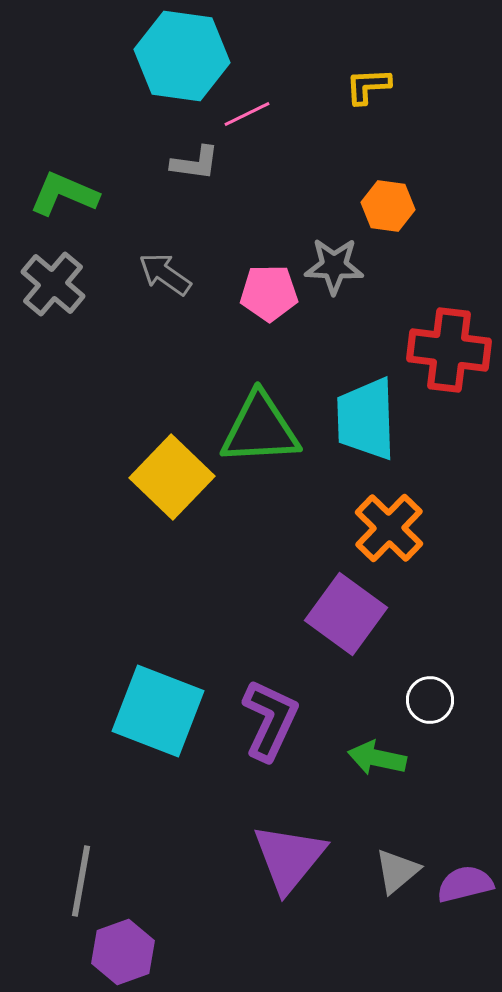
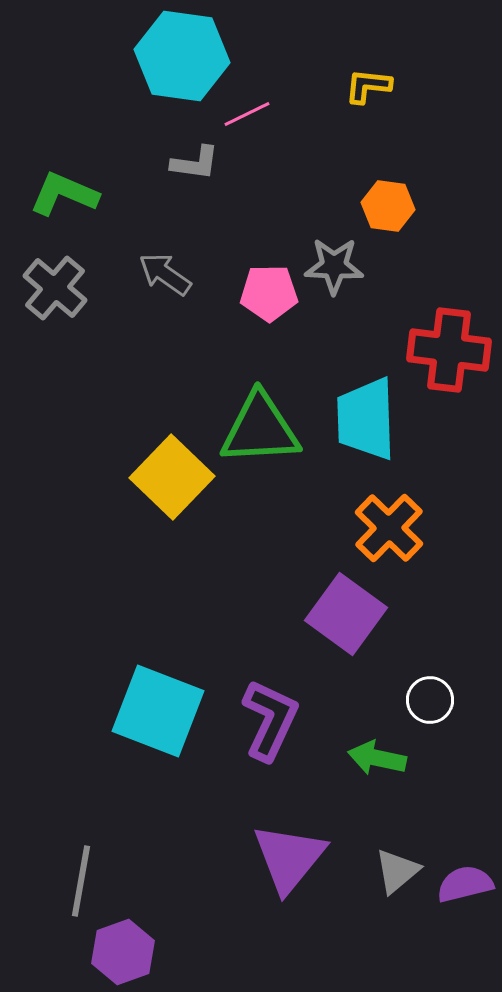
yellow L-shape: rotated 9 degrees clockwise
gray cross: moved 2 px right, 4 px down
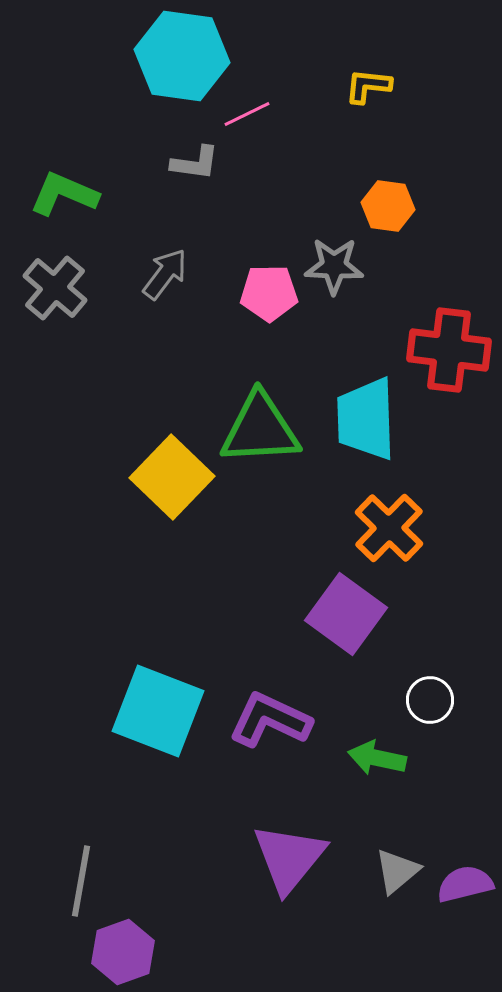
gray arrow: rotated 92 degrees clockwise
purple L-shape: rotated 90 degrees counterclockwise
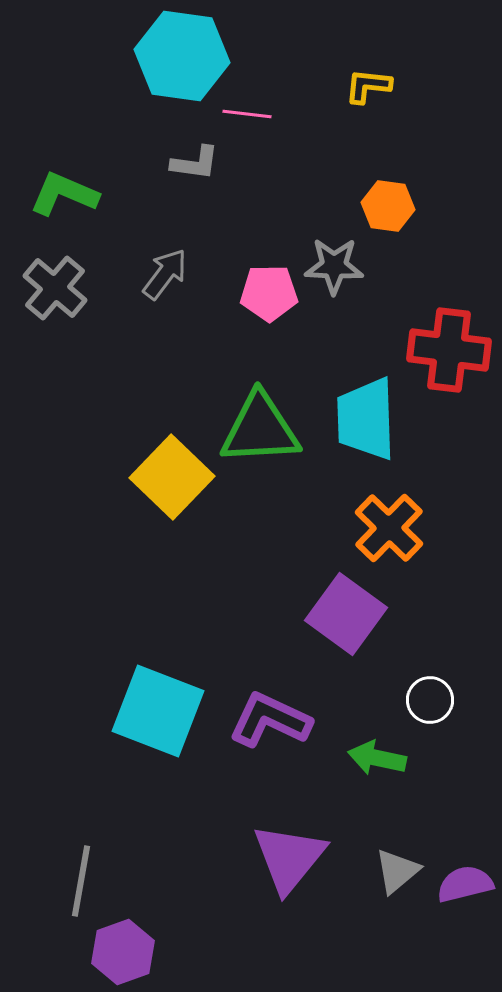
pink line: rotated 33 degrees clockwise
